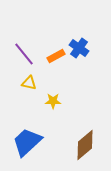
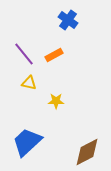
blue cross: moved 11 px left, 28 px up
orange rectangle: moved 2 px left, 1 px up
yellow star: moved 3 px right
brown diamond: moved 2 px right, 7 px down; rotated 12 degrees clockwise
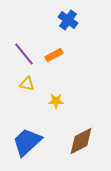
yellow triangle: moved 2 px left, 1 px down
brown diamond: moved 6 px left, 11 px up
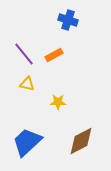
blue cross: rotated 18 degrees counterclockwise
yellow star: moved 2 px right, 1 px down
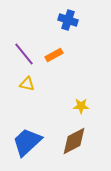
yellow star: moved 23 px right, 4 px down
brown diamond: moved 7 px left
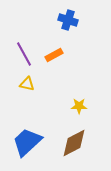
purple line: rotated 10 degrees clockwise
yellow star: moved 2 px left
brown diamond: moved 2 px down
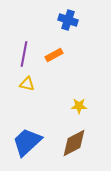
purple line: rotated 40 degrees clockwise
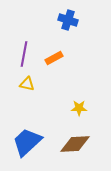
orange rectangle: moved 3 px down
yellow star: moved 2 px down
brown diamond: moved 1 px right, 1 px down; rotated 24 degrees clockwise
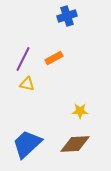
blue cross: moved 1 px left, 4 px up; rotated 36 degrees counterclockwise
purple line: moved 1 px left, 5 px down; rotated 15 degrees clockwise
yellow star: moved 1 px right, 3 px down
blue trapezoid: moved 2 px down
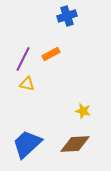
orange rectangle: moved 3 px left, 4 px up
yellow star: moved 3 px right; rotated 14 degrees clockwise
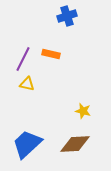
orange rectangle: rotated 42 degrees clockwise
